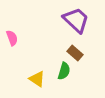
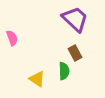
purple trapezoid: moved 1 px left, 1 px up
brown rectangle: rotated 21 degrees clockwise
green semicircle: rotated 18 degrees counterclockwise
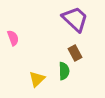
pink semicircle: moved 1 px right
yellow triangle: rotated 42 degrees clockwise
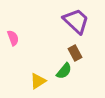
purple trapezoid: moved 1 px right, 2 px down
green semicircle: rotated 42 degrees clockwise
yellow triangle: moved 1 px right, 2 px down; rotated 12 degrees clockwise
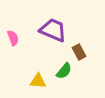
purple trapezoid: moved 23 px left, 9 px down; rotated 20 degrees counterclockwise
brown rectangle: moved 4 px right, 1 px up
yellow triangle: rotated 36 degrees clockwise
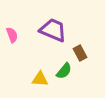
pink semicircle: moved 1 px left, 3 px up
brown rectangle: moved 1 px right, 1 px down
yellow triangle: moved 2 px right, 2 px up
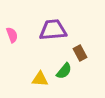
purple trapezoid: rotated 28 degrees counterclockwise
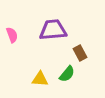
green semicircle: moved 3 px right, 3 px down
